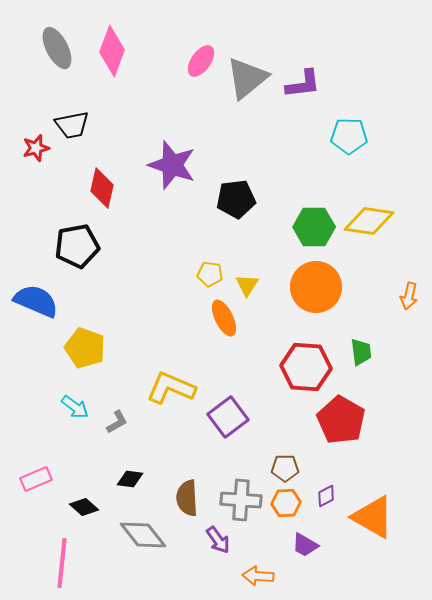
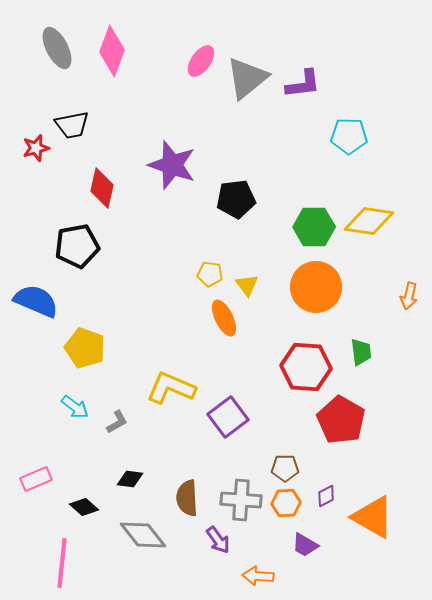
yellow triangle at (247, 285): rotated 10 degrees counterclockwise
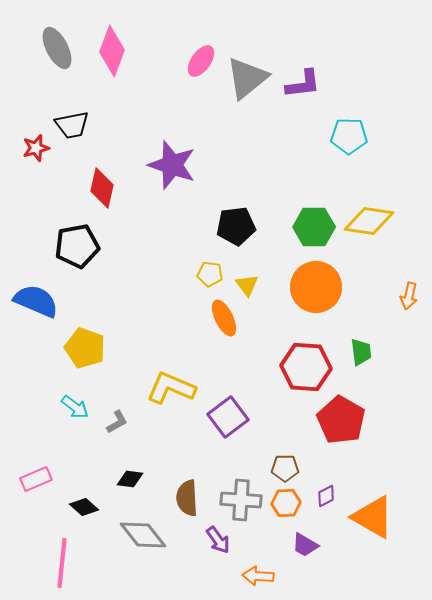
black pentagon at (236, 199): moved 27 px down
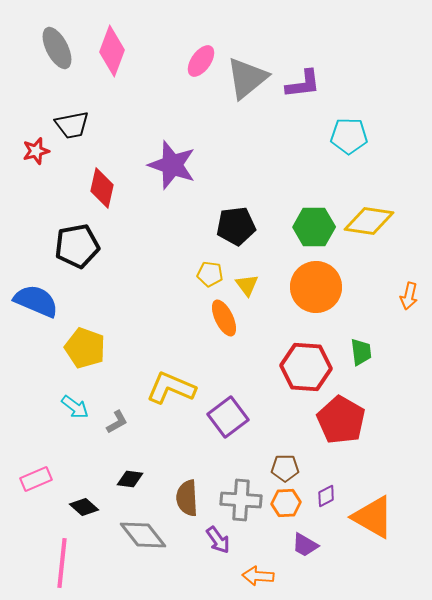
red star at (36, 148): moved 3 px down
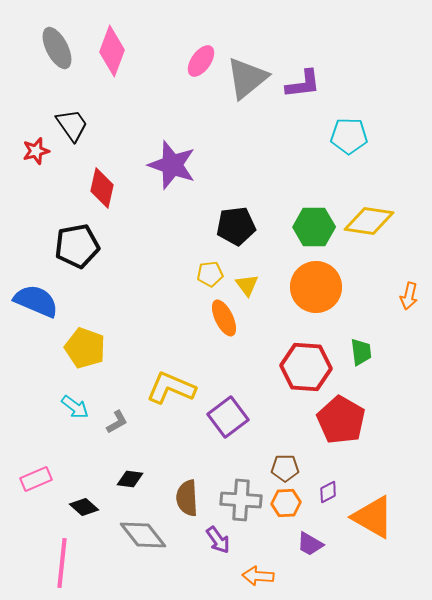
black trapezoid at (72, 125): rotated 114 degrees counterclockwise
yellow pentagon at (210, 274): rotated 15 degrees counterclockwise
purple diamond at (326, 496): moved 2 px right, 4 px up
purple trapezoid at (305, 545): moved 5 px right, 1 px up
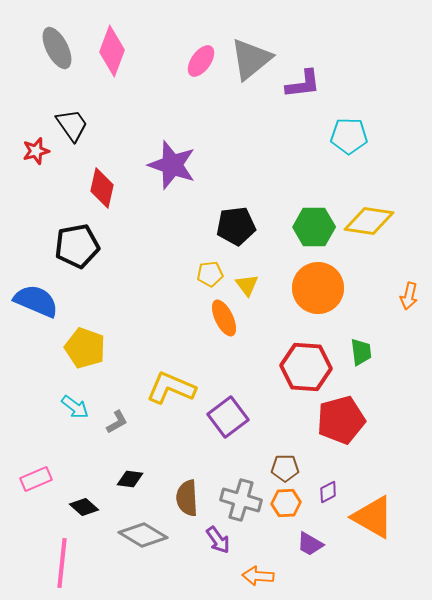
gray triangle at (247, 78): moved 4 px right, 19 px up
orange circle at (316, 287): moved 2 px right, 1 px down
red pentagon at (341, 420): rotated 27 degrees clockwise
gray cross at (241, 500): rotated 12 degrees clockwise
gray diamond at (143, 535): rotated 21 degrees counterclockwise
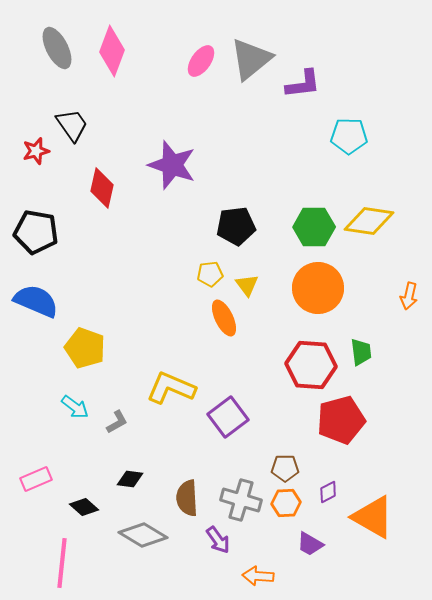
black pentagon at (77, 246): moved 41 px left, 14 px up; rotated 21 degrees clockwise
red hexagon at (306, 367): moved 5 px right, 2 px up
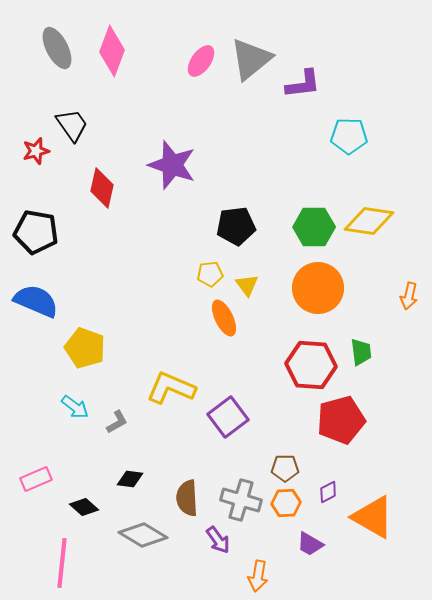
orange arrow at (258, 576): rotated 84 degrees counterclockwise
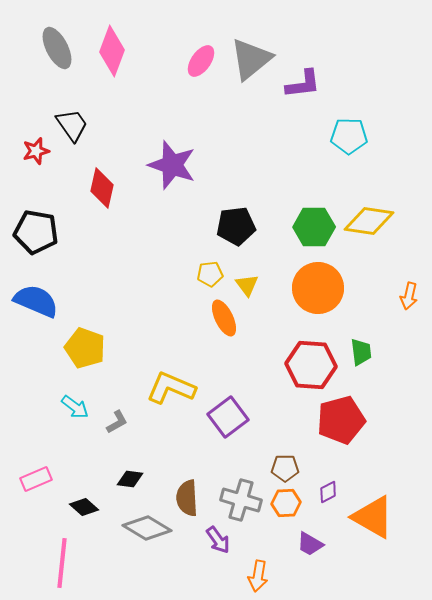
gray diamond at (143, 535): moved 4 px right, 7 px up
